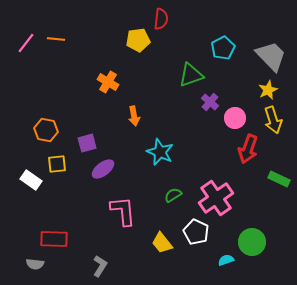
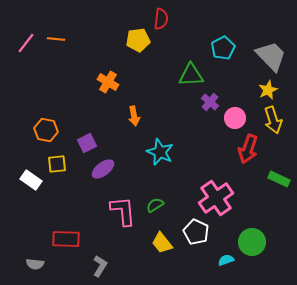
green triangle: rotated 16 degrees clockwise
purple square: rotated 12 degrees counterclockwise
green semicircle: moved 18 px left, 10 px down
red rectangle: moved 12 px right
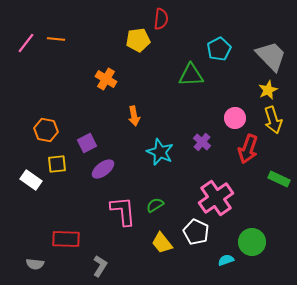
cyan pentagon: moved 4 px left, 1 px down
orange cross: moved 2 px left, 3 px up
purple cross: moved 8 px left, 40 px down
